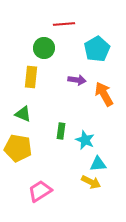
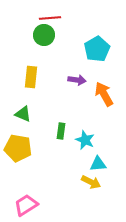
red line: moved 14 px left, 6 px up
green circle: moved 13 px up
pink trapezoid: moved 14 px left, 14 px down
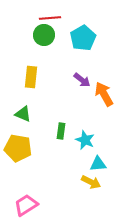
cyan pentagon: moved 14 px left, 11 px up
purple arrow: moved 5 px right; rotated 30 degrees clockwise
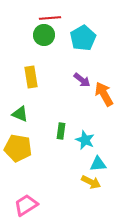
yellow rectangle: rotated 15 degrees counterclockwise
green triangle: moved 3 px left
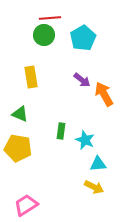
yellow arrow: moved 3 px right, 5 px down
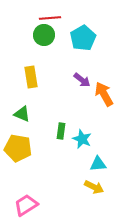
green triangle: moved 2 px right
cyan star: moved 3 px left, 1 px up
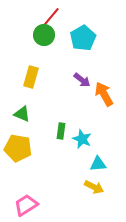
red line: moved 1 px right, 1 px up; rotated 45 degrees counterclockwise
yellow rectangle: rotated 25 degrees clockwise
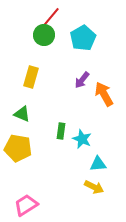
purple arrow: rotated 90 degrees clockwise
